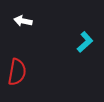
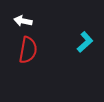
red semicircle: moved 11 px right, 22 px up
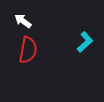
white arrow: rotated 24 degrees clockwise
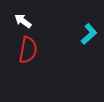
cyan L-shape: moved 4 px right, 8 px up
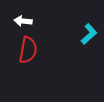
white arrow: rotated 30 degrees counterclockwise
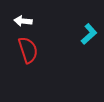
red semicircle: rotated 28 degrees counterclockwise
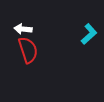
white arrow: moved 8 px down
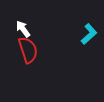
white arrow: rotated 48 degrees clockwise
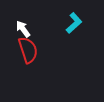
cyan L-shape: moved 15 px left, 11 px up
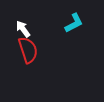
cyan L-shape: rotated 15 degrees clockwise
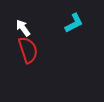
white arrow: moved 1 px up
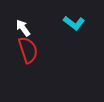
cyan L-shape: rotated 65 degrees clockwise
